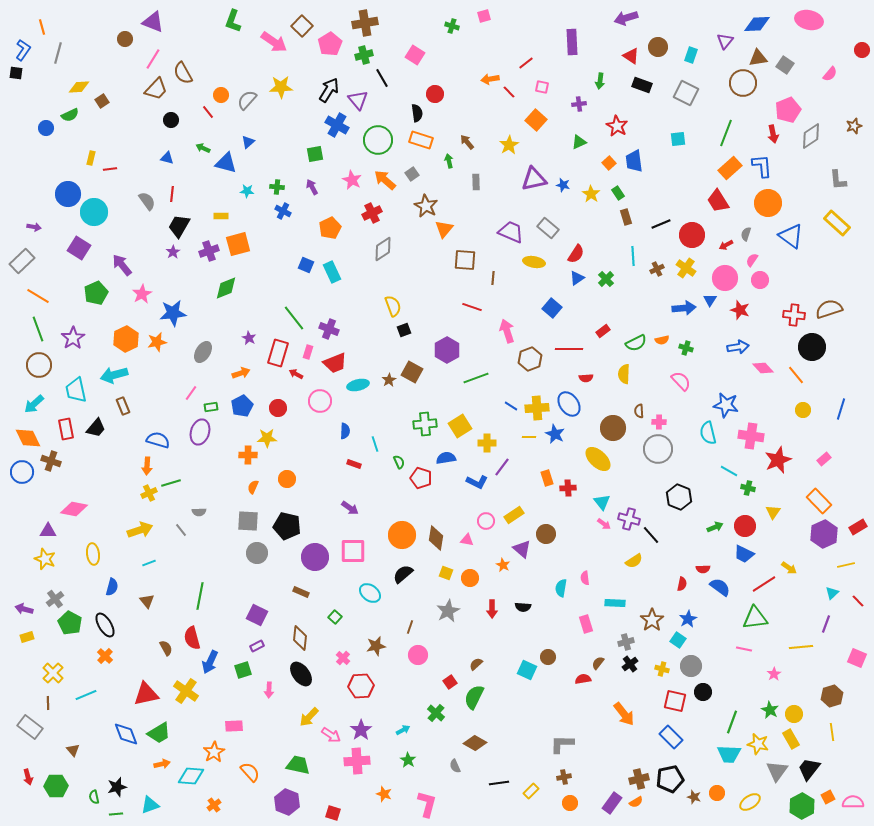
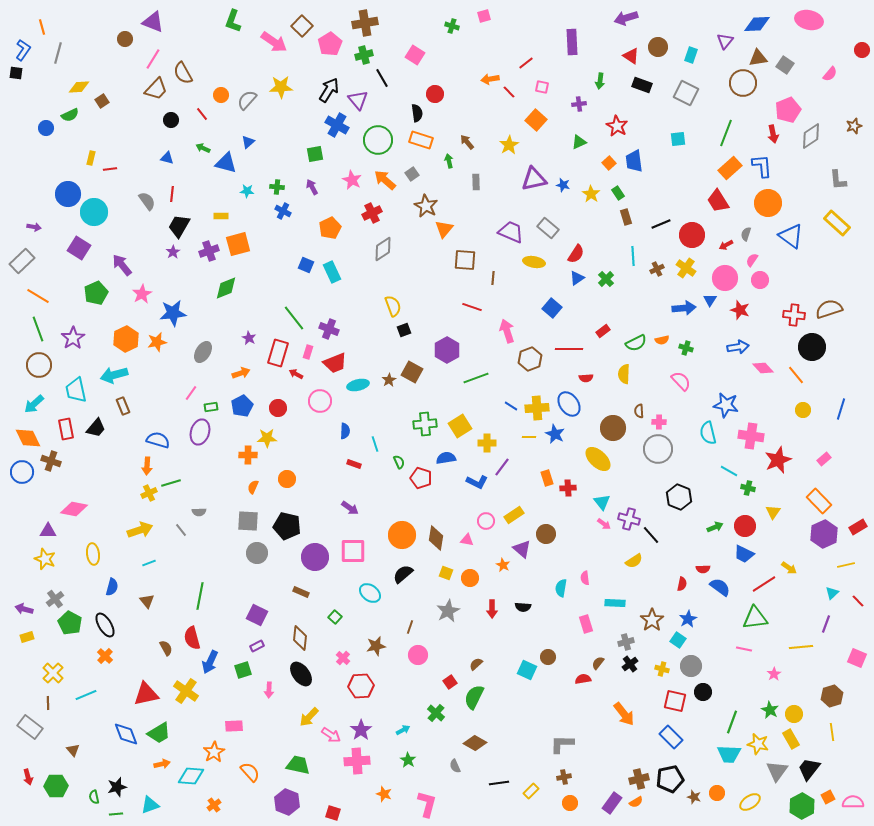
red line at (208, 112): moved 6 px left, 2 px down
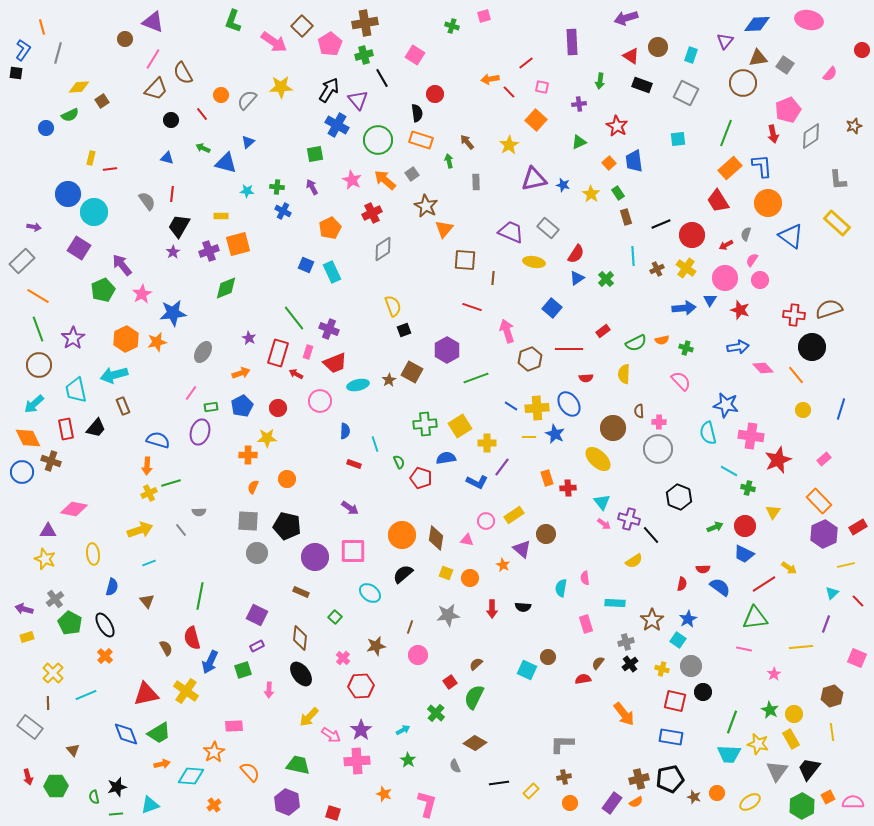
green pentagon at (96, 293): moved 7 px right, 3 px up
gray star at (448, 611): moved 4 px down; rotated 20 degrees clockwise
blue rectangle at (671, 737): rotated 35 degrees counterclockwise
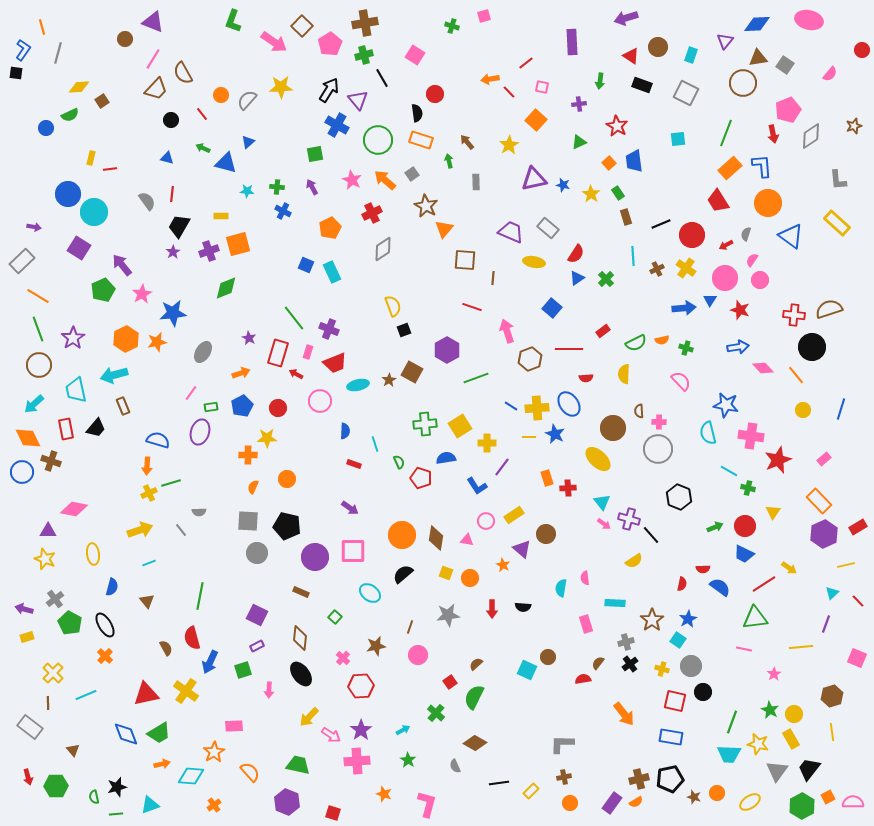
blue L-shape at (477, 482): moved 4 px down; rotated 30 degrees clockwise
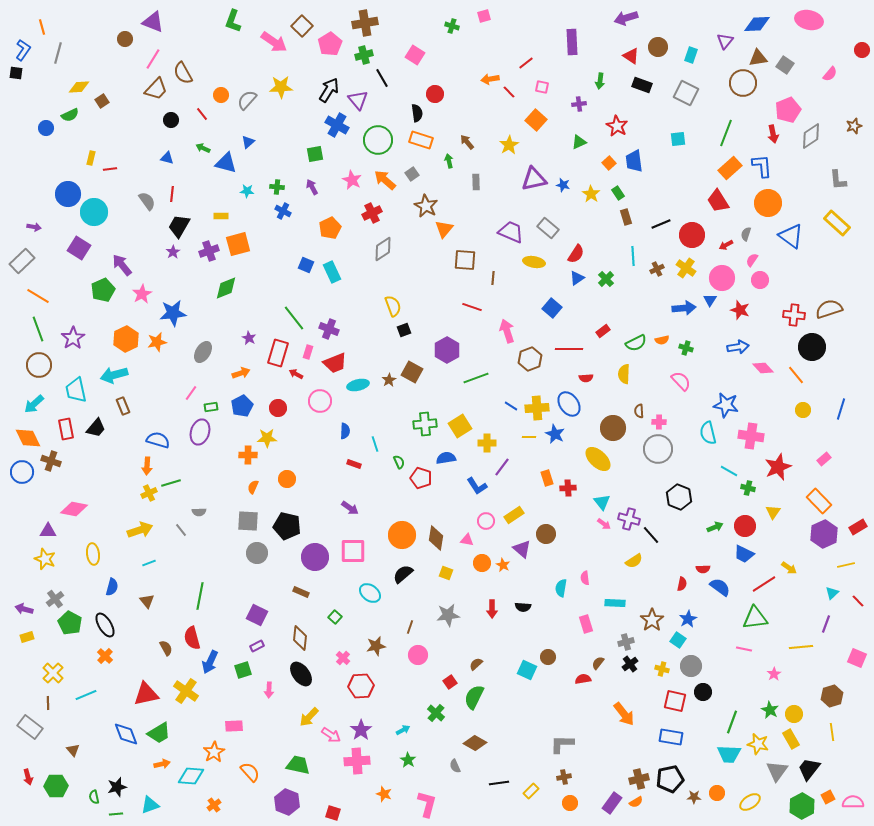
pink circle at (725, 278): moved 3 px left
red star at (778, 460): moved 7 px down
orange circle at (470, 578): moved 12 px right, 15 px up
brown star at (694, 797): rotated 16 degrees counterclockwise
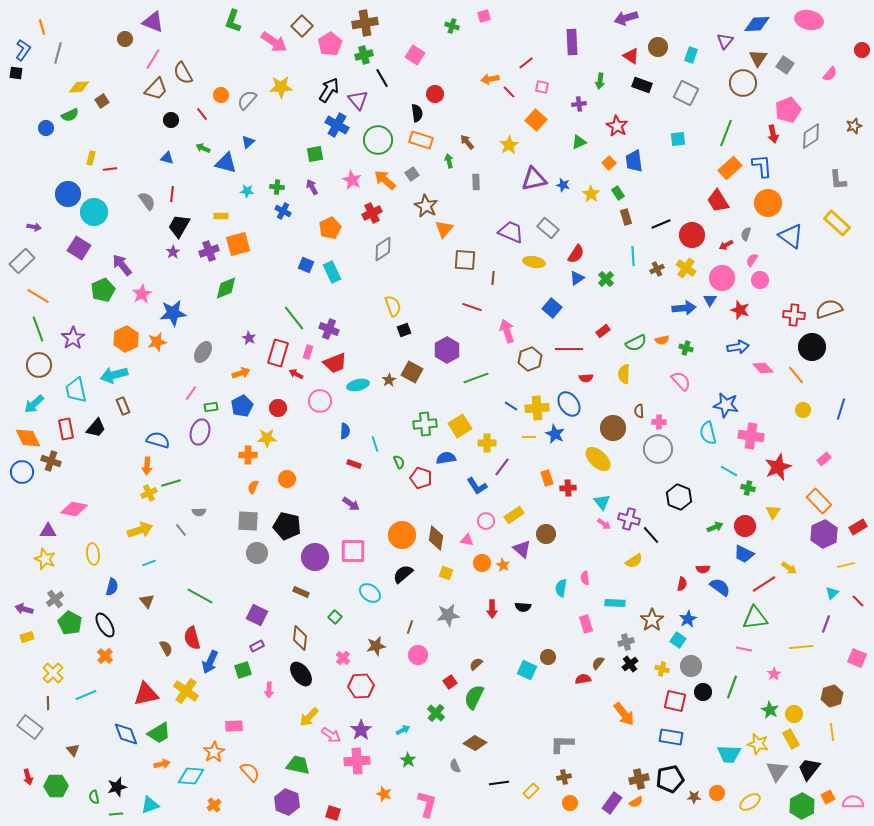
brown triangle at (758, 58): rotated 48 degrees counterclockwise
purple arrow at (350, 508): moved 1 px right, 4 px up
green line at (200, 596): rotated 72 degrees counterclockwise
green line at (732, 722): moved 35 px up
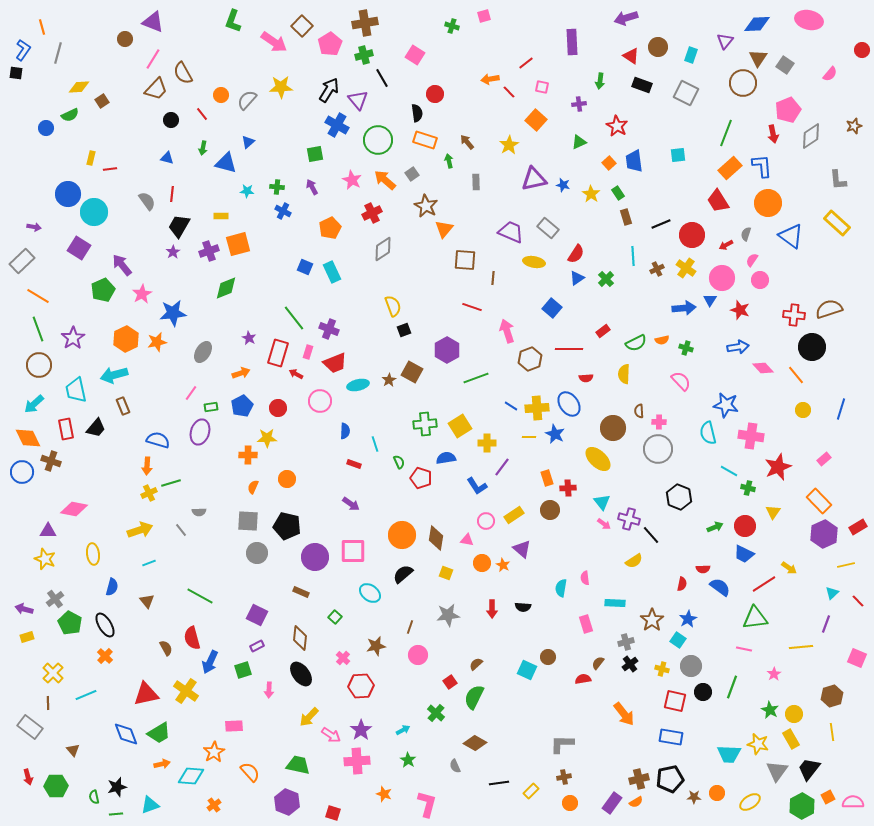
cyan square at (678, 139): moved 16 px down
orange rectangle at (421, 140): moved 4 px right
green arrow at (203, 148): rotated 104 degrees counterclockwise
blue square at (306, 265): moved 1 px left, 2 px down
brown circle at (546, 534): moved 4 px right, 24 px up
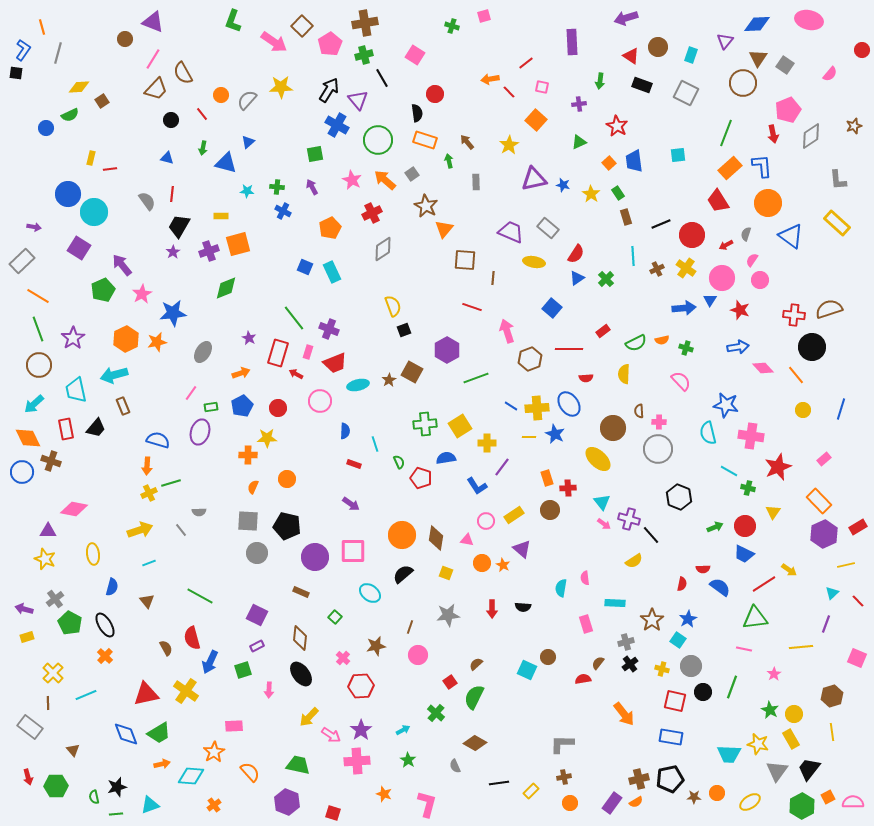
yellow arrow at (789, 568): moved 2 px down
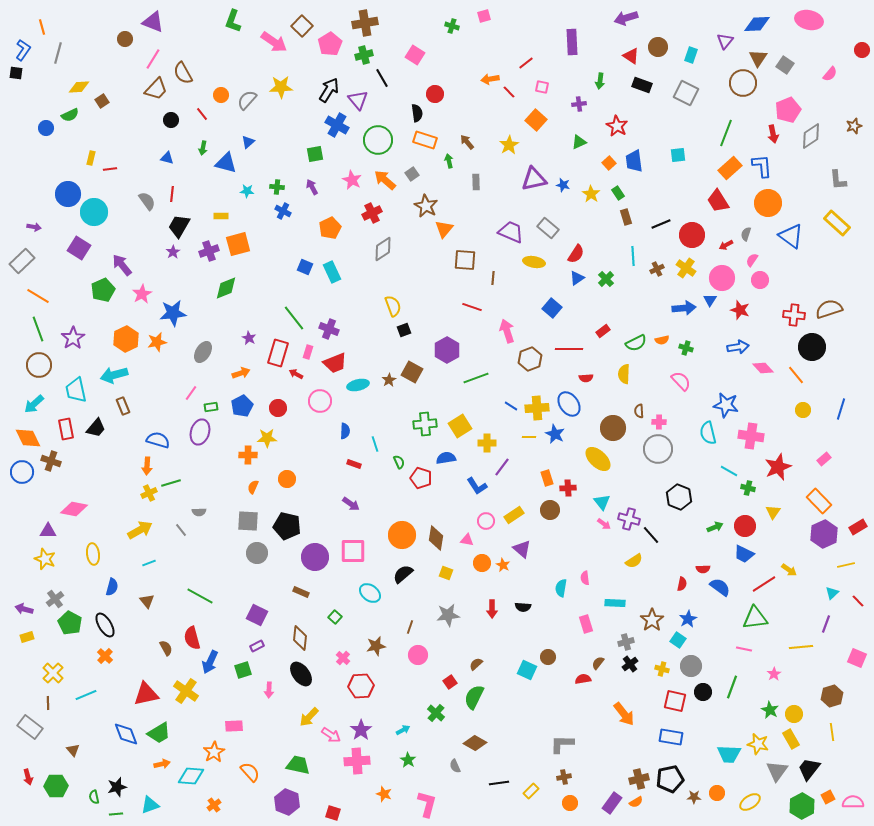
yellow arrow at (140, 530): rotated 10 degrees counterclockwise
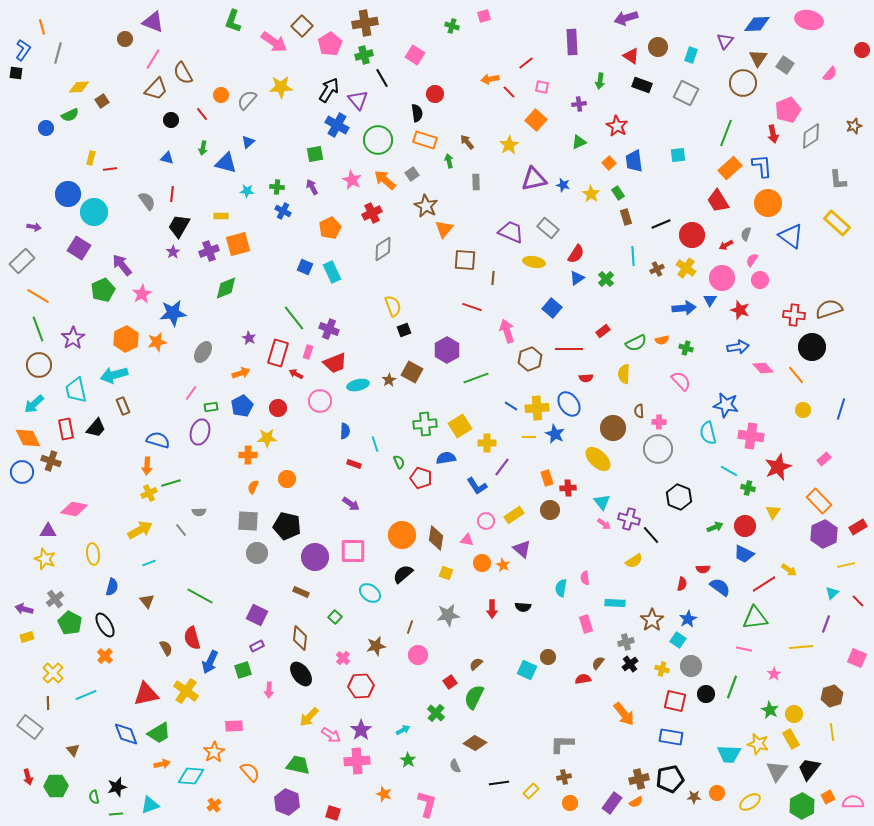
black circle at (703, 692): moved 3 px right, 2 px down
